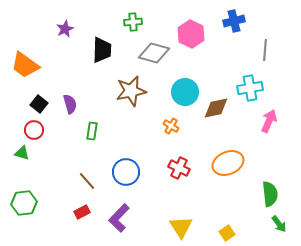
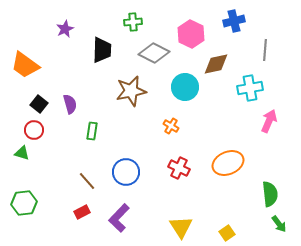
gray diamond: rotated 12 degrees clockwise
cyan circle: moved 5 px up
brown diamond: moved 44 px up
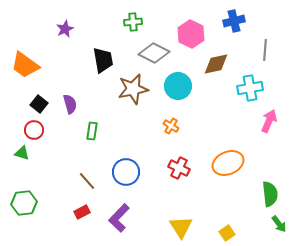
black trapezoid: moved 1 px right, 10 px down; rotated 12 degrees counterclockwise
cyan circle: moved 7 px left, 1 px up
brown star: moved 2 px right, 2 px up
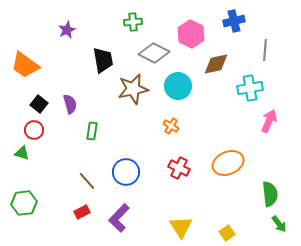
purple star: moved 2 px right, 1 px down
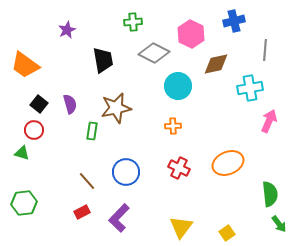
brown star: moved 17 px left, 19 px down
orange cross: moved 2 px right; rotated 35 degrees counterclockwise
yellow triangle: rotated 10 degrees clockwise
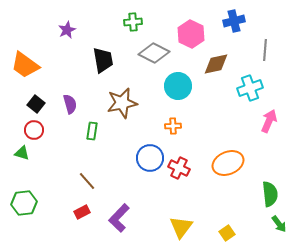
cyan cross: rotated 10 degrees counterclockwise
black square: moved 3 px left
brown star: moved 6 px right, 5 px up
blue circle: moved 24 px right, 14 px up
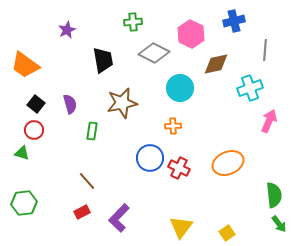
cyan circle: moved 2 px right, 2 px down
green semicircle: moved 4 px right, 1 px down
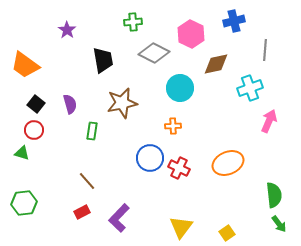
purple star: rotated 12 degrees counterclockwise
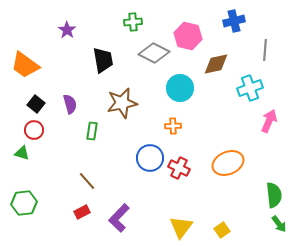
pink hexagon: moved 3 px left, 2 px down; rotated 12 degrees counterclockwise
yellow square: moved 5 px left, 3 px up
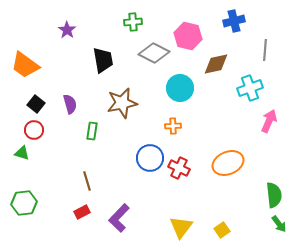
brown line: rotated 24 degrees clockwise
